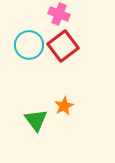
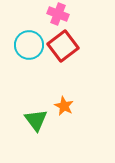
pink cross: moved 1 px left
orange star: rotated 18 degrees counterclockwise
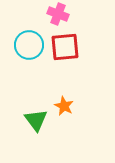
red square: moved 2 px right, 1 px down; rotated 32 degrees clockwise
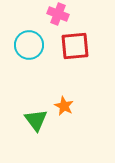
red square: moved 10 px right, 1 px up
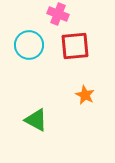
orange star: moved 21 px right, 11 px up
green triangle: rotated 25 degrees counterclockwise
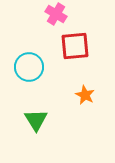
pink cross: moved 2 px left; rotated 10 degrees clockwise
cyan circle: moved 22 px down
green triangle: rotated 30 degrees clockwise
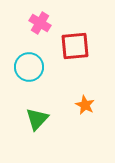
pink cross: moved 16 px left, 9 px down
orange star: moved 10 px down
green triangle: moved 1 px right, 1 px up; rotated 15 degrees clockwise
